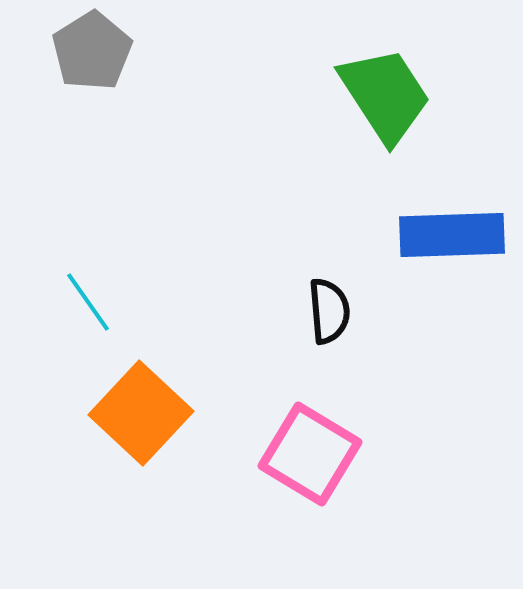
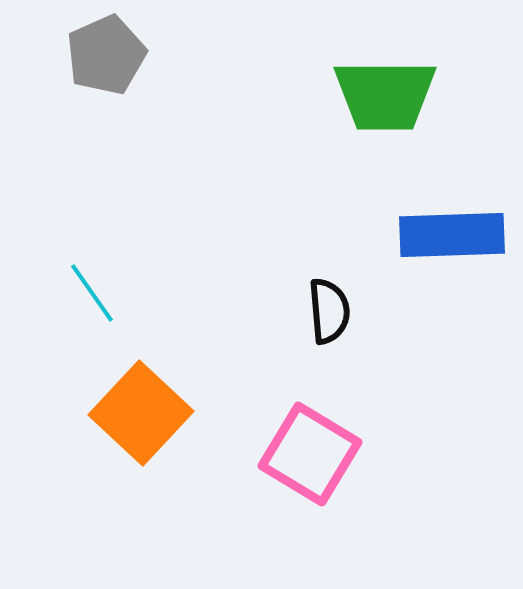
gray pentagon: moved 14 px right, 4 px down; rotated 8 degrees clockwise
green trapezoid: rotated 123 degrees clockwise
cyan line: moved 4 px right, 9 px up
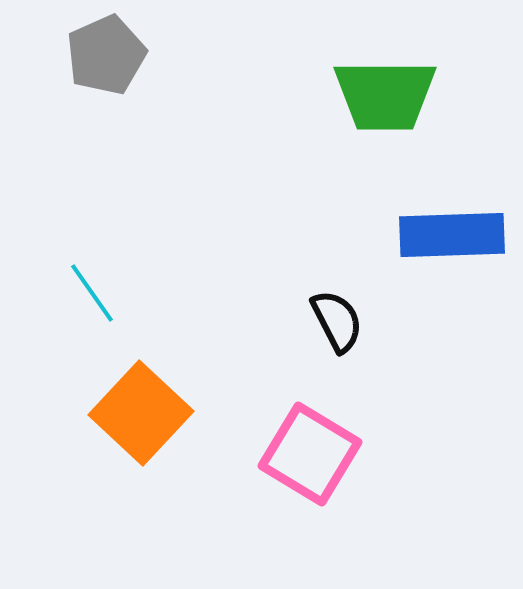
black semicircle: moved 8 px right, 10 px down; rotated 22 degrees counterclockwise
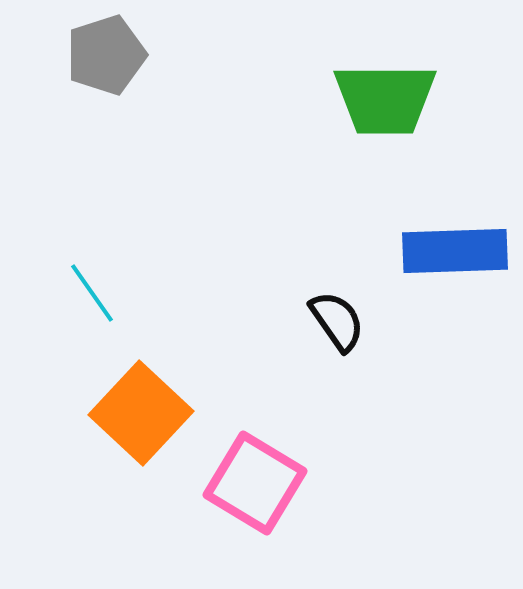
gray pentagon: rotated 6 degrees clockwise
green trapezoid: moved 4 px down
blue rectangle: moved 3 px right, 16 px down
black semicircle: rotated 8 degrees counterclockwise
pink square: moved 55 px left, 29 px down
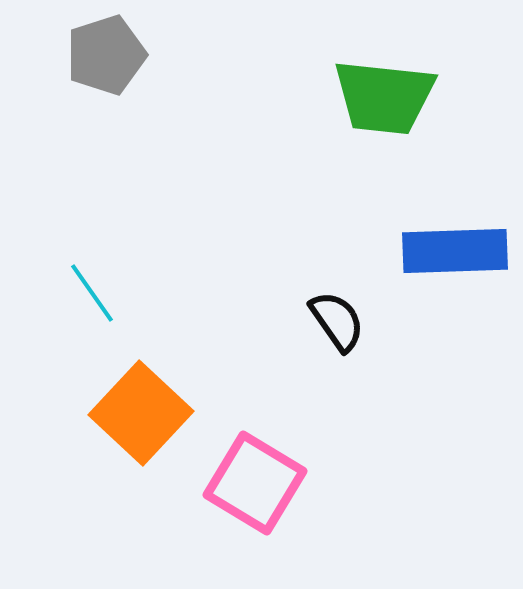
green trapezoid: moved 1 px left, 2 px up; rotated 6 degrees clockwise
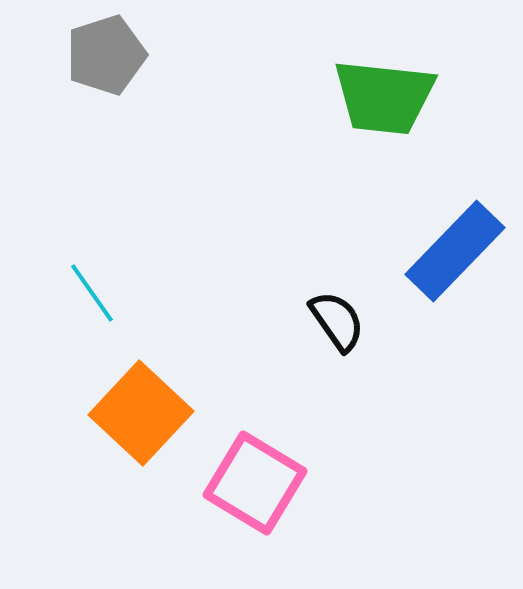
blue rectangle: rotated 44 degrees counterclockwise
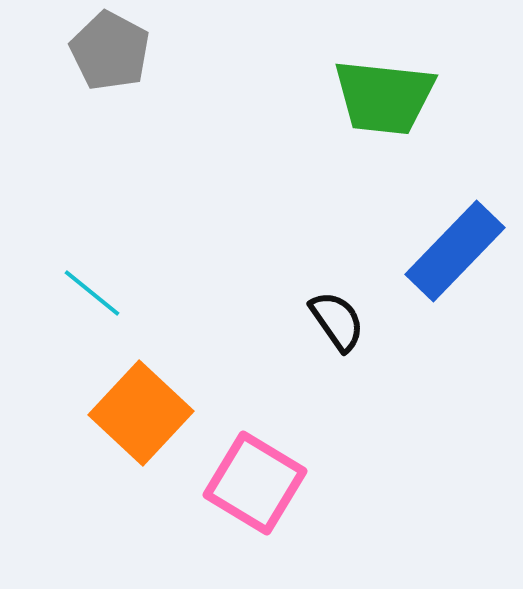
gray pentagon: moved 4 px right, 4 px up; rotated 26 degrees counterclockwise
cyan line: rotated 16 degrees counterclockwise
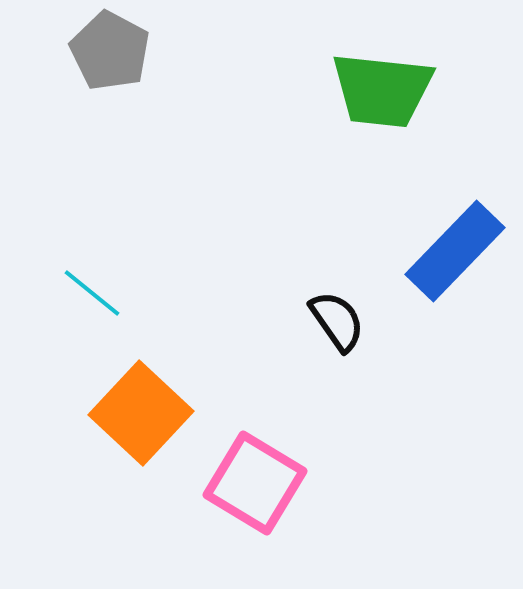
green trapezoid: moved 2 px left, 7 px up
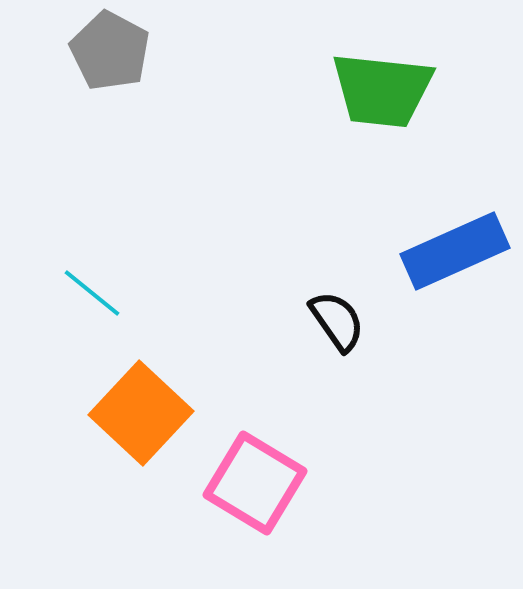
blue rectangle: rotated 22 degrees clockwise
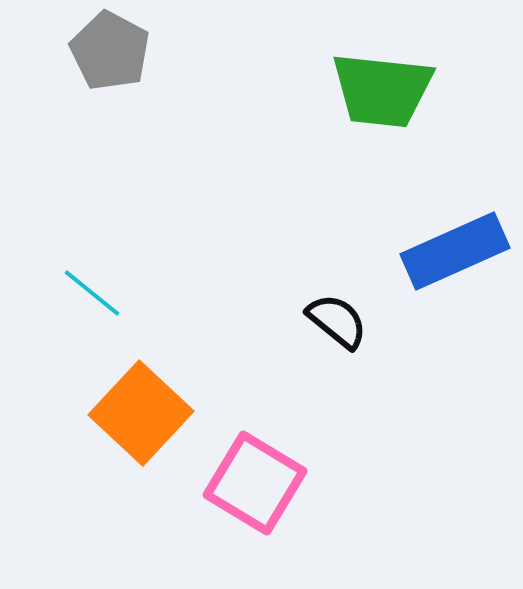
black semicircle: rotated 16 degrees counterclockwise
